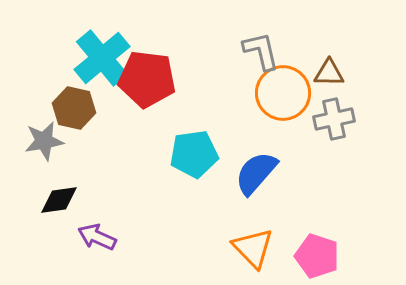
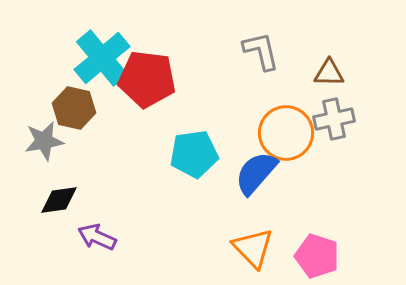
orange circle: moved 3 px right, 40 px down
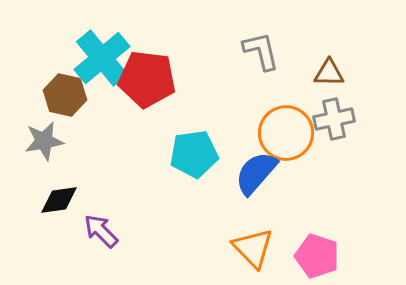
brown hexagon: moved 9 px left, 13 px up
purple arrow: moved 4 px right, 6 px up; rotated 21 degrees clockwise
